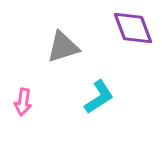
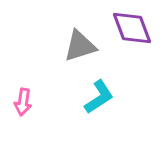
purple diamond: moved 1 px left
gray triangle: moved 17 px right, 1 px up
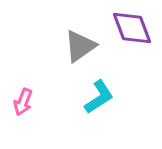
gray triangle: rotated 18 degrees counterclockwise
pink arrow: rotated 12 degrees clockwise
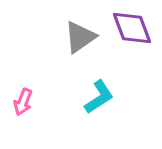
gray triangle: moved 9 px up
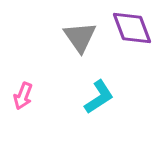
gray triangle: rotated 30 degrees counterclockwise
pink arrow: moved 6 px up
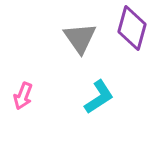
purple diamond: rotated 36 degrees clockwise
gray triangle: moved 1 px down
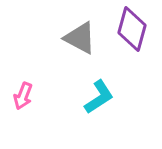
purple diamond: moved 1 px down
gray triangle: rotated 27 degrees counterclockwise
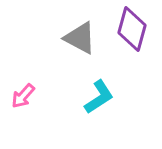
pink arrow: rotated 20 degrees clockwise
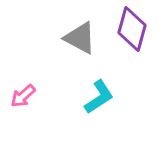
pink arrow: rotated 8 degrees clockwise
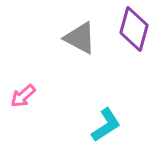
purple diamond: moved 2 px right
cyan L-shape: moved 7 px right, 28 px down
